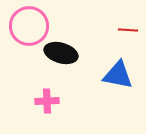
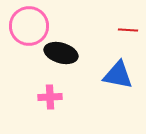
pink cross: moved 3 px right, 4 px up
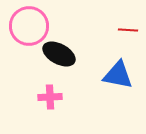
black ellipse: moved 2 px left, 1 px down; rotated 12 degrees clockwise
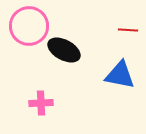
black ellipse: moved 5 px right, 4 px up
blue triangle: moved 2 px right
pink cross: moved 9 px left, 6 px down
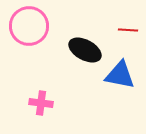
black ellipse: moved 21 px right
pink cross: rotated 10 degrees clockwise
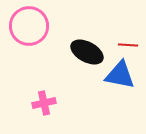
red line: moved 15 px down
black ellipse: moved 2 px right, 2 px down
pink cross: moved 3 px right; rotated 20 degrees counterclockwise
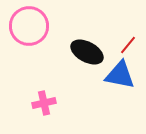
red line: rotated 54 degrees counterclockwise
